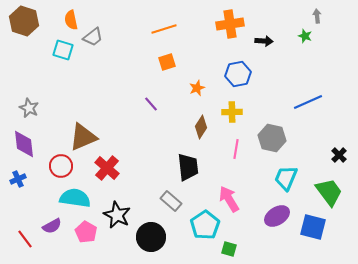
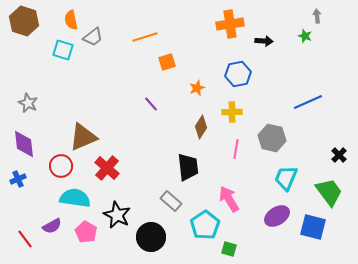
orange line: moved 19 px left, 8 px down
gray star: moved 1 px left, 5 px up
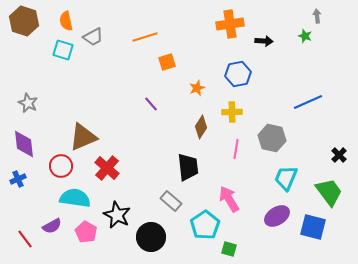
orange semicircle: moved 5 px left, 1 px down
gray trapezoid: rotated 10 degrees clockwise
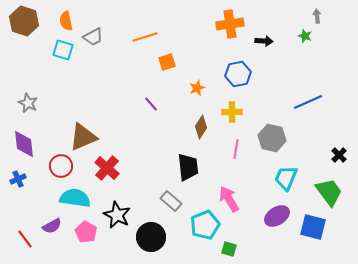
cyan pentagon: rotated 12 degrees clockwise
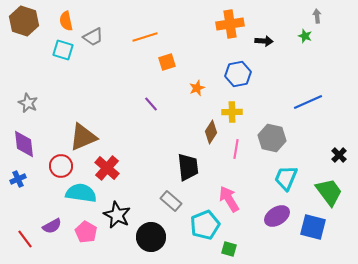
brown diamond: moved 10 px right, 5 px down
cyan semicircle: moved 6 px right, 5 px up
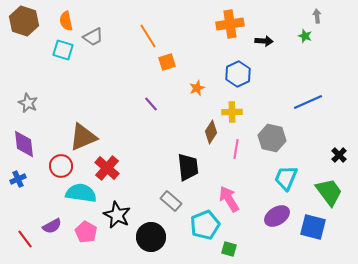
orange line: moved 3 px right, 1 px up; rotated 75 degrees clockwise
blue hexagon: rotated 15 degrees counterclockwise
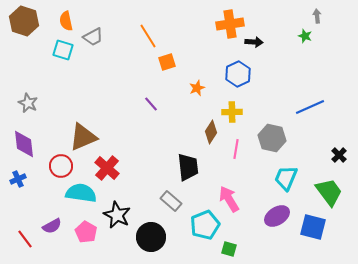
black arrow: moved 10 px left, 1 px down
blue line: moved 2 px right, 5 px down
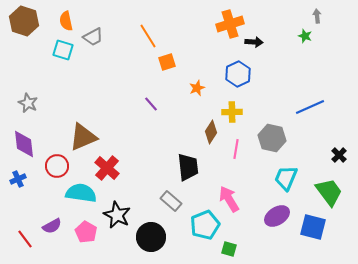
orange cross: rotated 8 degrees counterclockwise
red circle: moved 4 px left
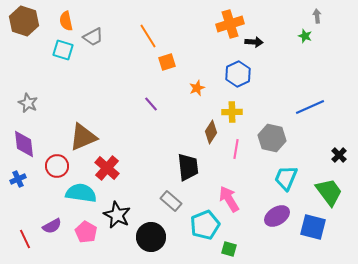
red line: rotated 12 degrees clockwise
